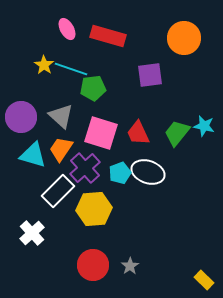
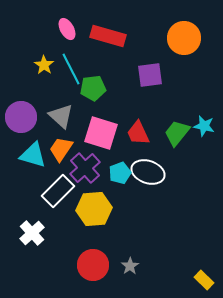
cyan line: rotated 44 degrees clockwise
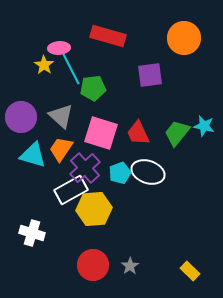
pink ellipse: moved 8 px left, 19 px down; rotated 65 degrees counterclockwise
white rectangle: moved 13 px right, 1 px up; rotated 16 degrees clockwise
white cross: rotated 30 degrees counterclockwise
yellow rectangle: moved 14 px left, 9 px up
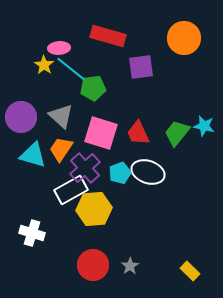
cyan line: rotated 24 degrees counterclockwise
purple square: moved 9 px left, 8 px up
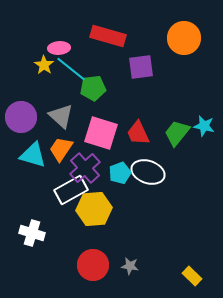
gray star: rotated 30 degrees counterclockwise
yellow rectangle: moved 2 px right, 5 px down
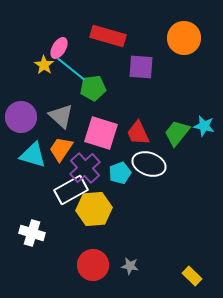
pink ellipse: rotated 55 degrees counterclockwise
purple square: rotated 12 degrees clockwise
white ellipse: moved 1 px right, 8 px up
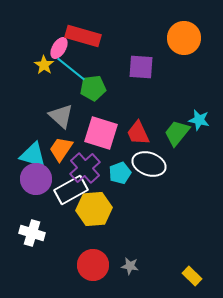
red rectangle: moved 25 px left
purple circle: moved 15 px right, 62 px down
cyan star: moved 5 px left, 6 px up
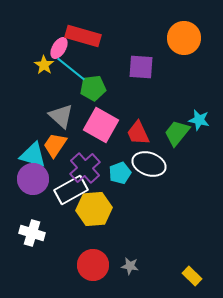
pink square: moved 8 px up; rotated 12 degrees clockwise
orange trapezoid: moved 6 px left, 4 px up
purple circle: moved 3 px left
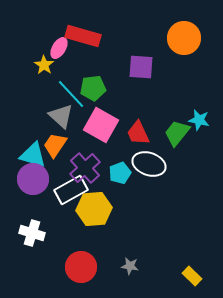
cyan line: moved 25 px down; rotated 8 degrees clockwise
red circle: moved 12 px left, 2 px down
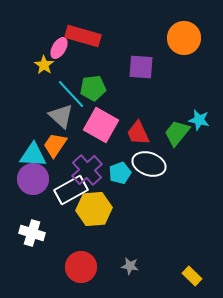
cyan triangle: rotated 12 degrees counterclockwise
purple cross: moved 2 px right, 2 px down
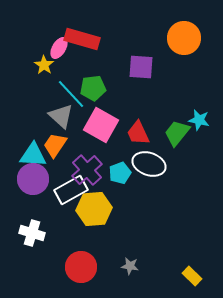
red rectangle: moved 1 px left, 3 px down
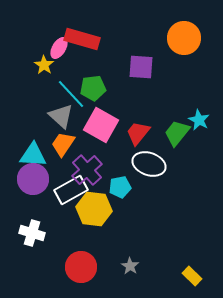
cyan star: rotated 15 degrees clockwise
red trapezoid: rotated 64 degrees clockwise
orange trapezoid: moved 8 px right, 1 px up
cyan pentagon: moved 14 px down; rotated 10 degrees clockwise
yellow hexagon: rotated 12 degrees clockwise
gray star: rotated 24 degrees clockwise
